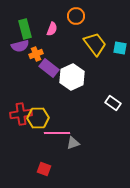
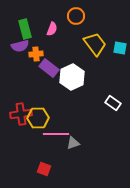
orange cross: rotated 16 degrees clockwise
pink line: moved 1 px left, 1 px down
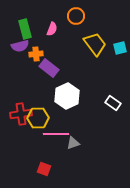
cyan square: rotated 24 degrees counterclockwise
white hexagon: moved 5 px left, 19 px down
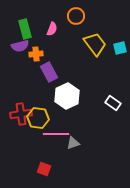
purple rectangle: moved 4 px down; rotated 24 degrees clockwise
yellow hexagon: rotated 10 degrees clockwise
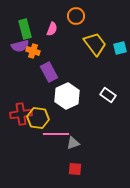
orange cross: moved 3 px left, 3 px up; rotated 24 degrees clockwise
white rectangle: moved 5 px left, 8 px up
red square: moved 31 px right; rotated 16 degrees counterclockwise
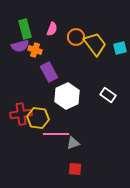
orange circle: moved 21 px down
orange cross: moved 2 px right, 1 px up
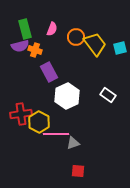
yellow hexagon: moved 1 px right, 4 px down; rotated 20 degrees clockwise
red square: moved 3 px right, 2 px down
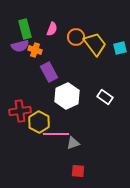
white rectangle: moved 3 px left, 2 px down
red cross: moved 1 px left, 3 px up
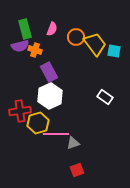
cyan square: moved 6 px left, 3 px down; rotated 24 degrees clockwise
white hexagon: moved 17 px left
yellow hexagon: moved 1 px left, 1 px down; rotated 15 degrees clockwise
red square: moved 1 px left, 1 px up; rotated 24 degrees counterclockwise
